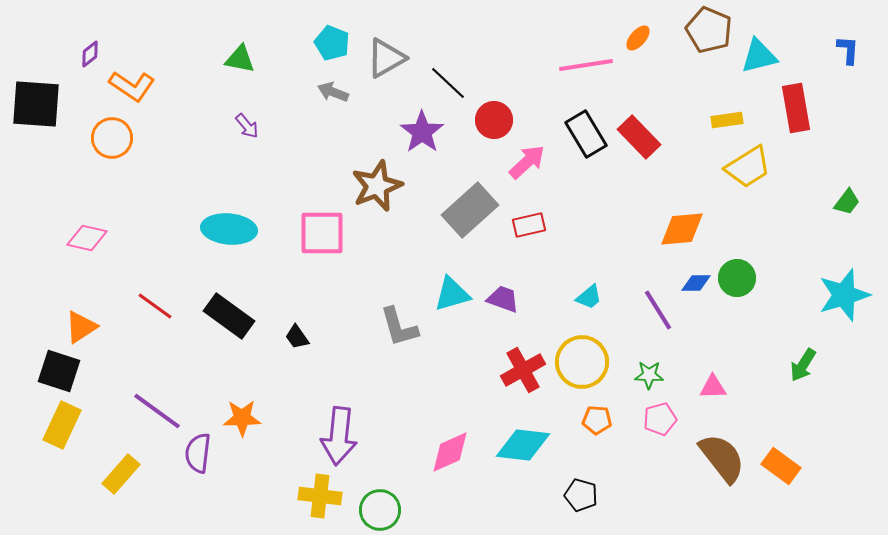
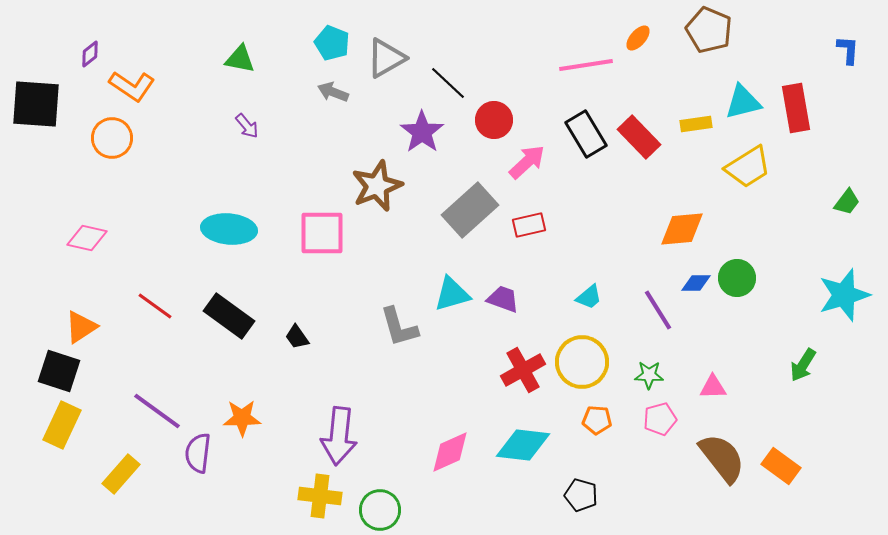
cyan triangle at (759, 56): moved 16 px left, 46 px down
yellow rectangle at (727, 120): moved 31 px left, 4 px down
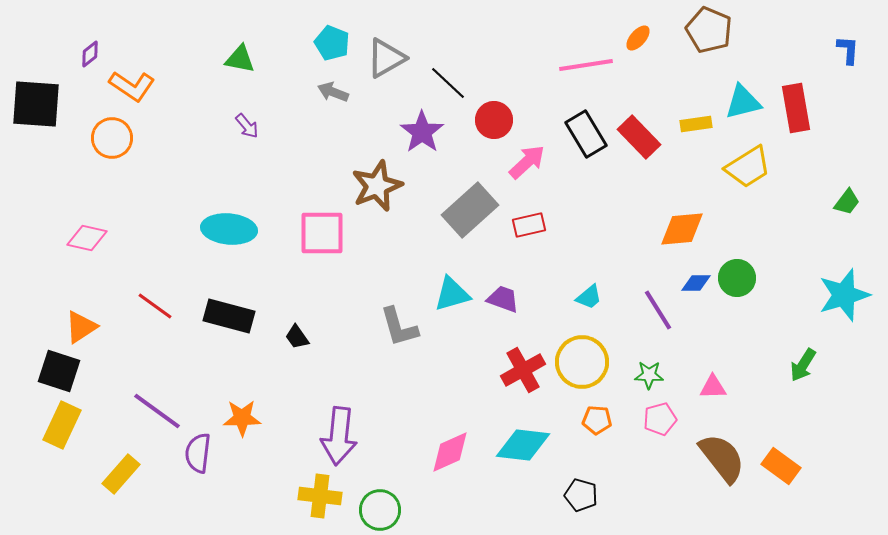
black rectangle at (229, 316): rotated 21 degrees counterclockwise
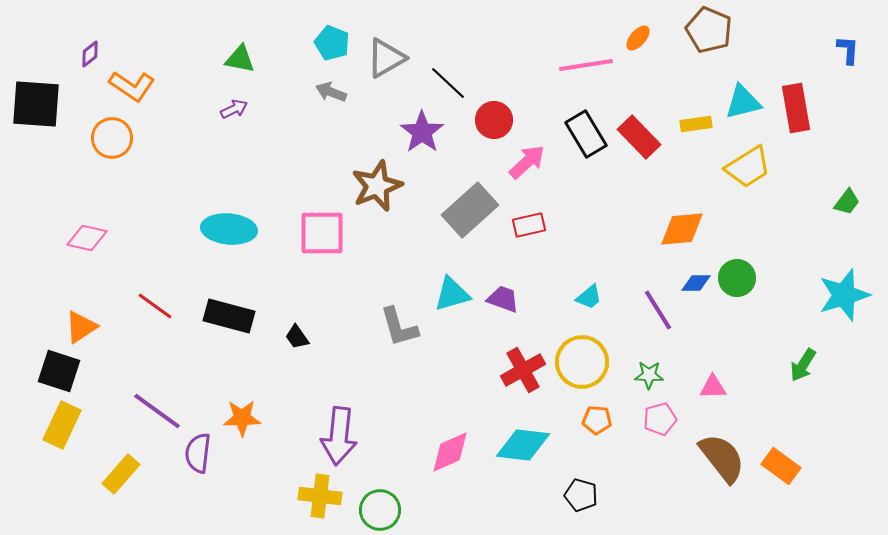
gray arrow at (333, 92): moved 2 px left
purple arrow at (247, 126): moved 13 px left, 17 px up; rotated 76 degrees counterclockwise
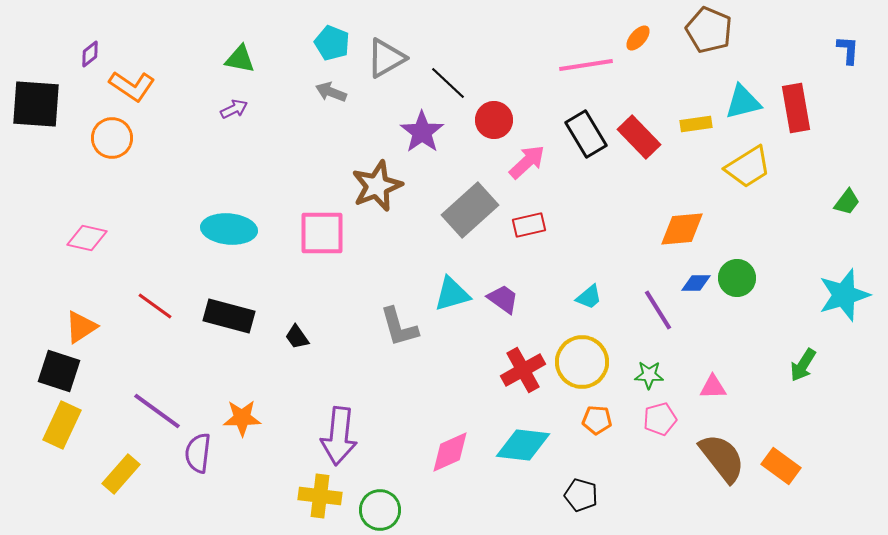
purple trapezoid at (503, 299): rotated 16 degrees clockwise
